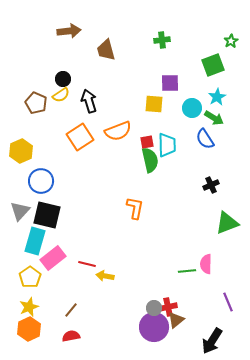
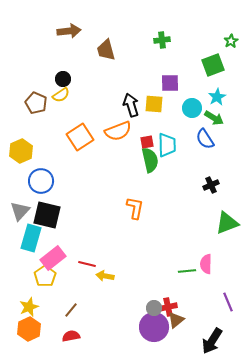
black arrow at (89, 101): moved 42 px right, 4 px down
cyan rectangle at (35, 241): moved 4 px left, 3 px up
yellow pentagon at (30, 277): moved 15 px right, 1 px up
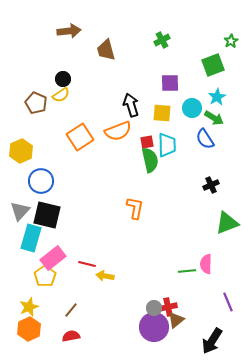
green cross at (162, 40): rotated 21 degrees counterclockwise
yellow square at (154, 104): moved 8 px right, 9 px down
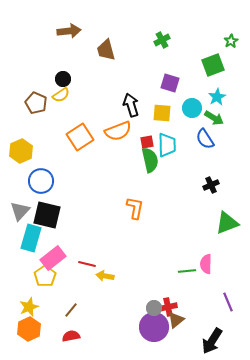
purple square at (170, 83): rotated 18 degrees clockwise
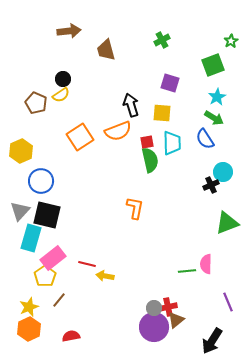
cyan circle at (192, 108): moved 31 px right, 64 px down
cyan trapezoid at (167, 145): moved 5 px right, 2 px up
brown line at (71, 310): moved 12 px left, 10 px up
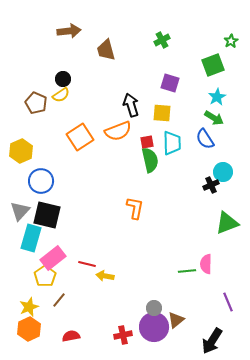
red cross at (168, 307): moved 45 px left, 28 px down
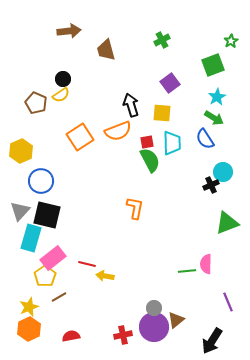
purple square at (170, 83): rotated 36 degrees clockwise
green semicircle at (150, 160): rotated 15 degrees counterclockwise
brown line at (59, 300): moved 3 px up; rotated 21 degrees clockwise
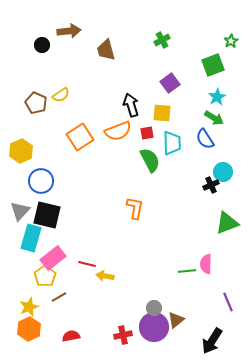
black circle at (63, 79): moved 21 px left, 34 px up
red square at (147, 142): moved 9 px up
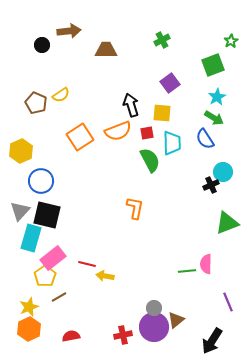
brown trapezoid at (106, 50): rotated 105 degrees clockwise
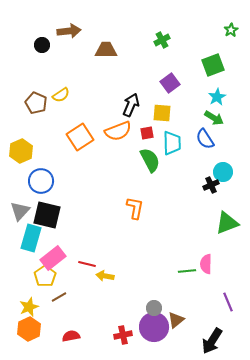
green star at (231, 41): moved 11 px up
black arrow at (131, 105): rotated 40 degrees clockwise
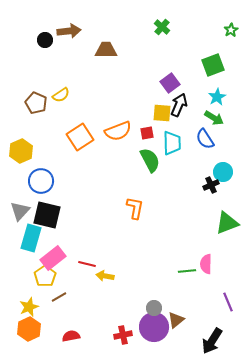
green cross at (162, 40): moved 13 px up; rotated 21 degrees counterclockwise
black circle at (42, 45): moved 3 px right, 5 px up
black arrow at (131, 105): moved 48 px right
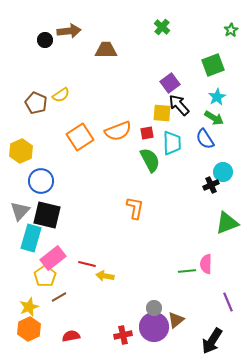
black arrow at (179, 105): rotated 65 degrees counterclockwise
